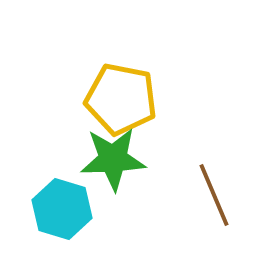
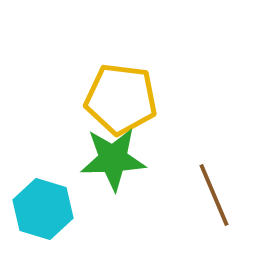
yellow pentagon: rotated 4 degrees counterclockwise
cyan hexagon: moved 19 px left
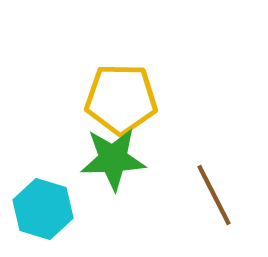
yellow pentagon: rotated 6 degrees counterclockwise
brown line: rotated 4 degrees counterclockwise
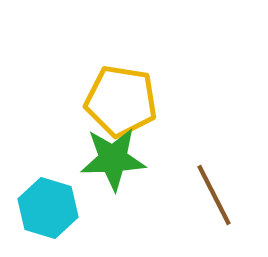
yellow pentagon: moved 2 px down; rotated 8 degrees clockwise
cyan hexagon: moved 5 px right, 1 px up
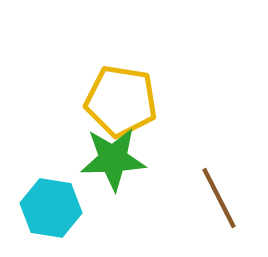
brown line: moved 5 px right, 3 px down
cyan hexagon: moved 3 px right; rotated 8 degrees counterclockwise
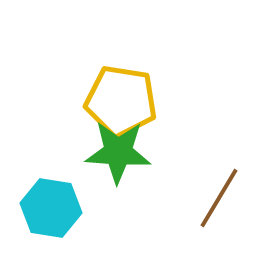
green star: moved 5 px right, 7 px up; rotated 6 degrees clockwise
brown line: rotated 58 degrees clockwise
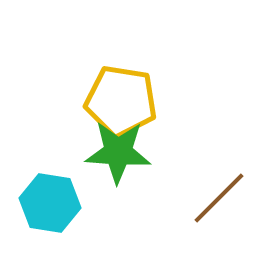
brown line: rotated 14 degrees clockwise
cyan hexagon: moved 1 px left, 5 px up
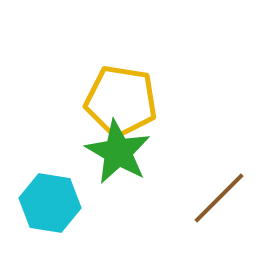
green star: rotated 26 degrees clockwise
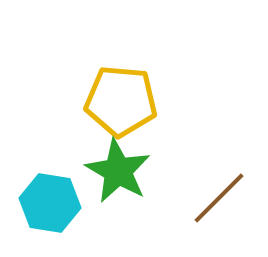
yellow pentagon: rotated 4 degrees counterclockwise
green star: moved 19 px down
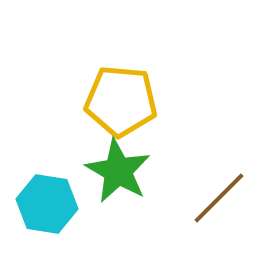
cyan hexagon: moved 3 px left, 1 px down
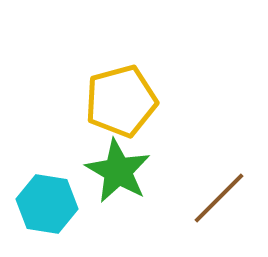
yellow pentagon: rotated 20 degrees counterclockwise
